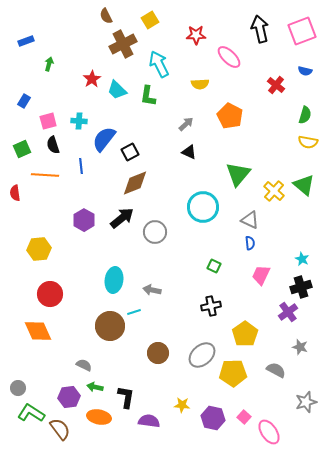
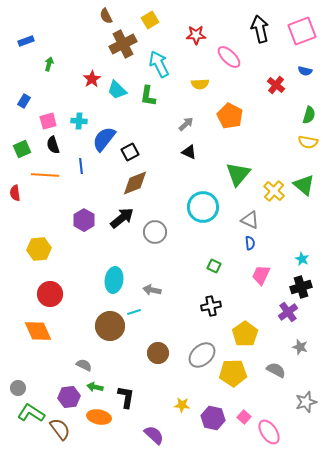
green semicircle at (305, 115): moved 4 px right
purple semicircle at (149, 421): moved 5 px right, 14 px down; rotated 35 degrees clockwise
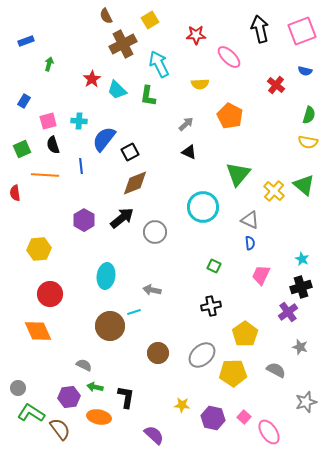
cyan ellipse at (114, 280): moved 8 px left, 4 px up
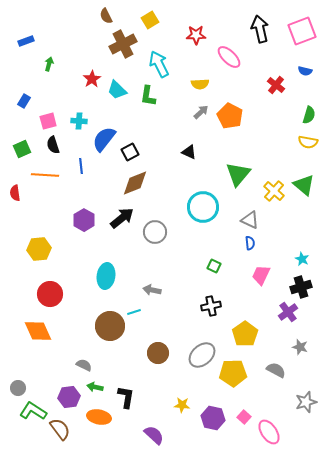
gray arrow at (186, 124): moved 15 px right, 12 px up
green L-shape at (31, 413): moved 2 px right, 2 px up
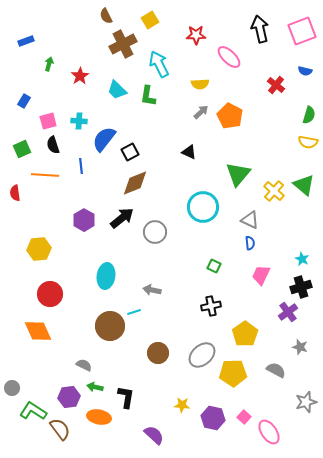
red star at (92, 79): moved 12 px left, 3 px up
gray circle at (18, 388): moved 6 px left
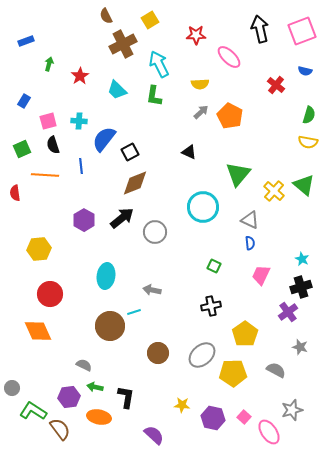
green L-shape at (148, 96): moved 6 px right
gray star at (306, 402): moved 14 px left, 8 px down
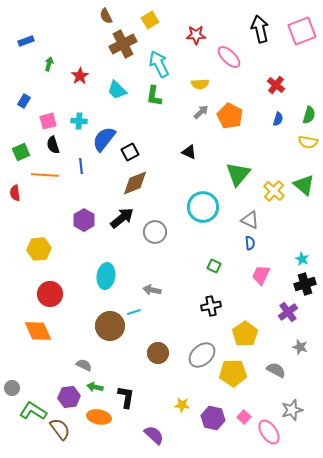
blue semicircle at (305, 71): moved 27 px left, 48 px down; rotated 88 degrees counterclockwise
green square at (22, 149): moved 1 px left, 3 px down
black cross at (301, 287): moved 4 px right, 3 px up
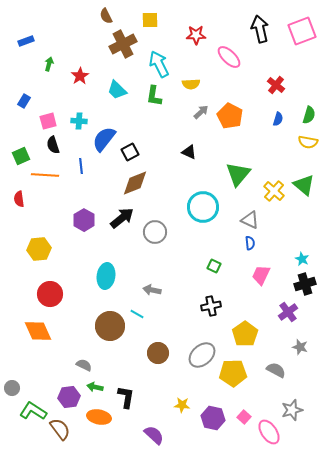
yellow square at (150, 20): rotated 30 degrees clockwise
yellow semicircle at (200, 84): moved 9 px left
green square at (21, 152): moved 4 px down
red semicircle at (15, 193): moved 4 px right, 6 px down
cyan line at (134, 312): moved 3 px right, 2 px down; rotated 48 degrees clockwise
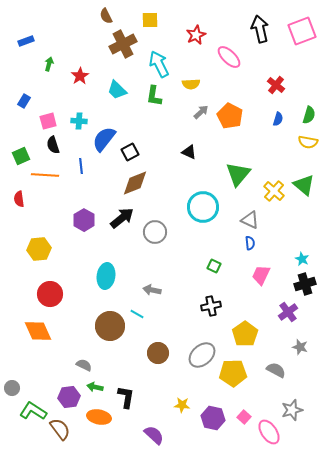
red star at (196, 35): rotated 24 degrees counterclockwise
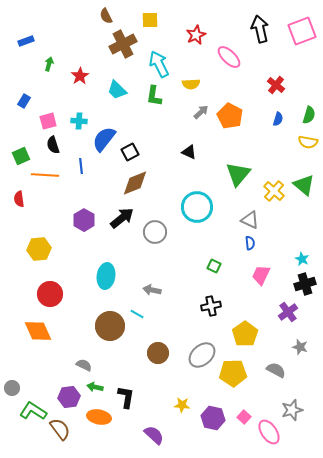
cyan circle at (203, 207): moved 6 px left
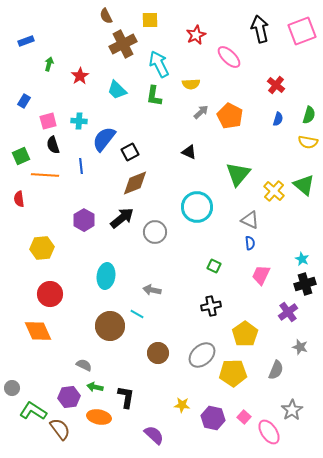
yellow hexagon at (39, 249): moved 3 px right, 1 px up
gray semicircle at (276, 370): rotated 84 degrees clockwise
gray star at (292, 410): rotated 15 degrees counterclockwise
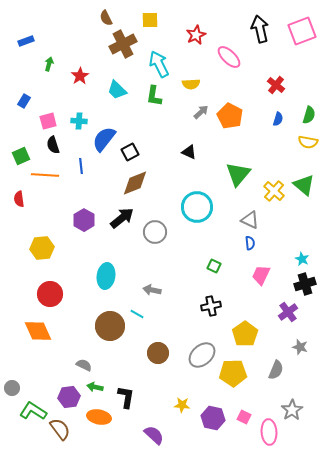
brown semicircle at (106, 16): moved 2 px down
pink square at (244, 417): rotated 16 degrees counterclockwise
pink ellipse at (269, 432): rotated 30 degrees clockwise
